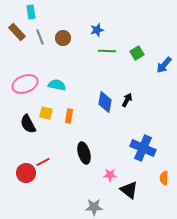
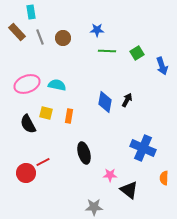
blue star: rotated 16 degrees clockwise
blue arrow: moved 2 px left, 1 px down; rotated 60 degrees counterclockwise
pink ellipse: moved 2 px right
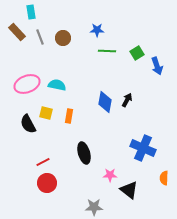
blue arrow: moved 5 px left
red circle: moved 21 px right, 10 px down
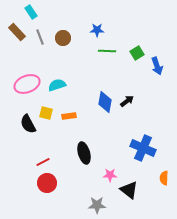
cyan rectangle: rotated 24 degrees counterclockwise
cyan semicircle: rotated 30 degrees counterclockwise
black arrow: moved 1 px down; rotated 24 degrees clockwise
orange rectangle: rotated 72 degrees clockwise
gray star: moved 3 px right, 2 px up
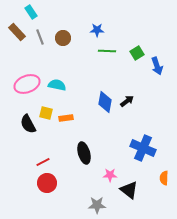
cyan semicircle: rotated 30 degrees clockwise
orange rectangle: moved 3 px left, 2 px down
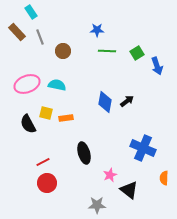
brown circle: moved 13 px down
pink star: rotated 24 degrees counterclockwise
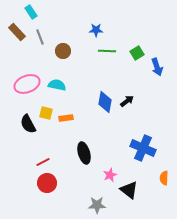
blue star: moved 1 px left
blue arrow: moved 1 px down
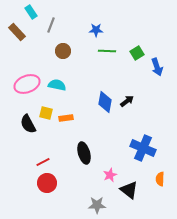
gray line: moved 11 px right, 12 px up; rotated 42 degrees clockwise
orange semicircle: moved 4 px left, 1 px down
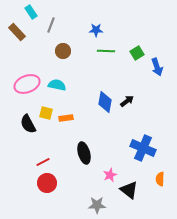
green line: moved 1 px left
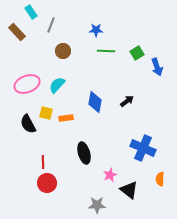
cyan semicircle: rotated 60 degrees counterclockwise
blue diamond: moved 10 px left
red line: rotated 64 degrees counterclockwise
